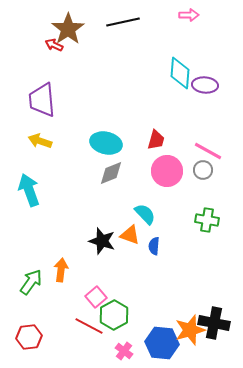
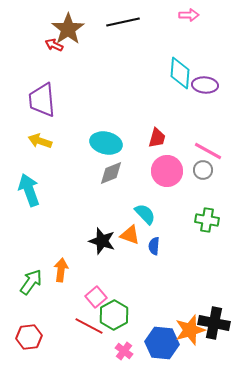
red trapezoid: moved 1 px right, 2 px up
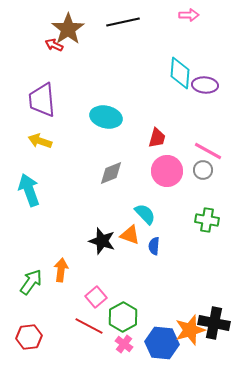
cyan ellipse: moved 26 px up
green hexagon: moved 9 px right, 2 px down
pink cross: moved 7 px up
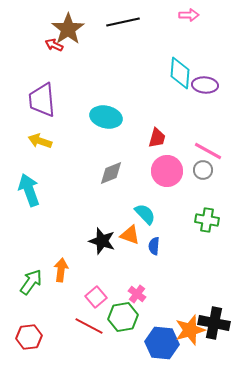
green hexagon: rotated 20 degrees clockwise
pink cross: moved 13 px right, 50 px up
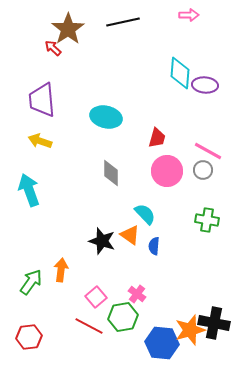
red arrow: moved 1 px left, 3 px down; rotated 18 degrees clockwise
gray diamond: rotated 68 degrees counterclockwise
orange triangle: rotated 15 degrees clockwise
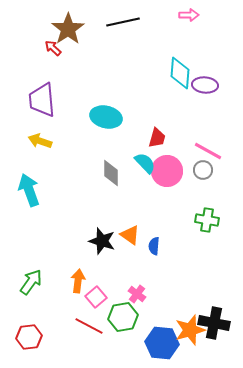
cyan semicircle: moved 51 px up
orange arrow: moved 17 px right, 11 px down
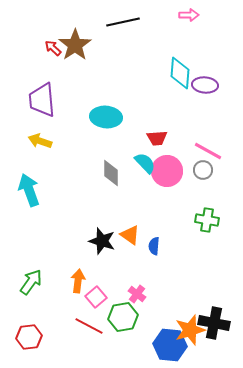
brown star: moved 7 px right, 16 px down
cyan ellipse: rotated 8 degrees counterclockwise
red trapezoid: rotated 70 degrees clockwise
blue hexagon: moved 8 px right, 2 px down
